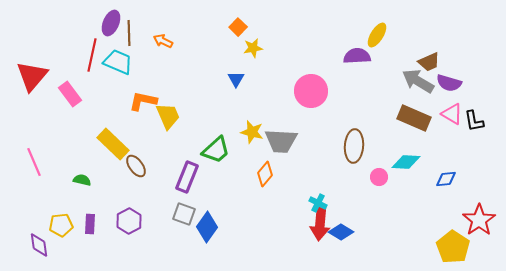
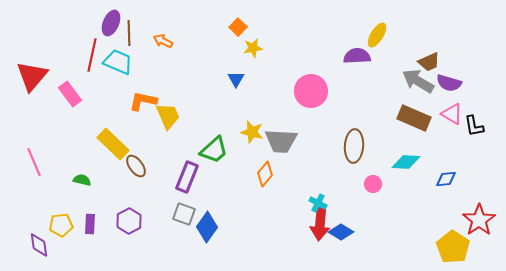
black L-shape at (474, 121): moved 5 px down
green trapezoid at (216, 150): moved 2 px left
pink circle at (379, 177): moved 6 px left, 7 px down
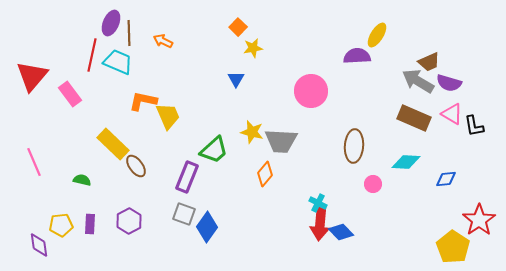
blue diamond at (341, 232): rotated 15 degrees clockwise
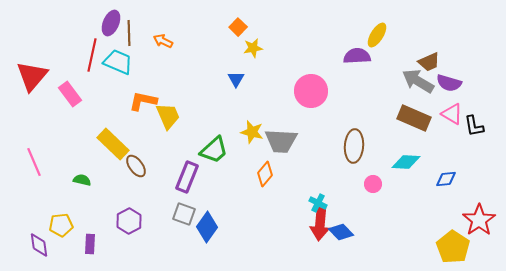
purple rectangle at (90, 224): moved 20 px down
